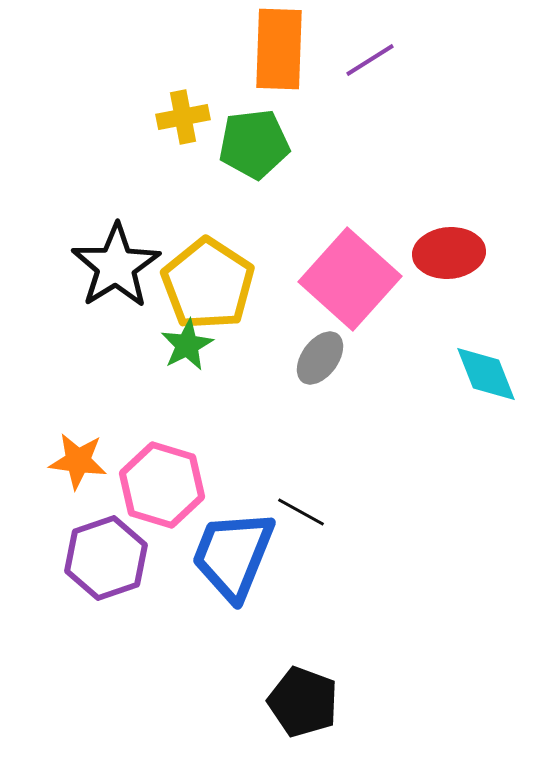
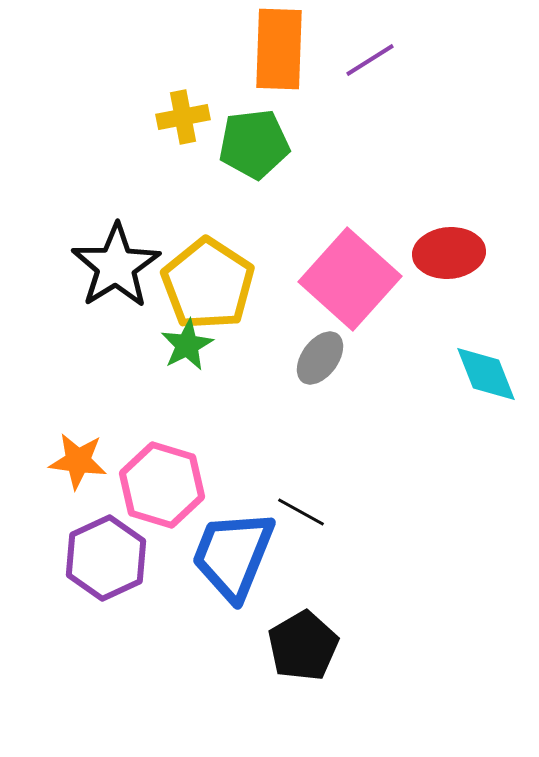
purple hexagon: rotated 6 degrees counterclockwise
black pentagon: moved 56 px up; rotated 22 degrees clockwise
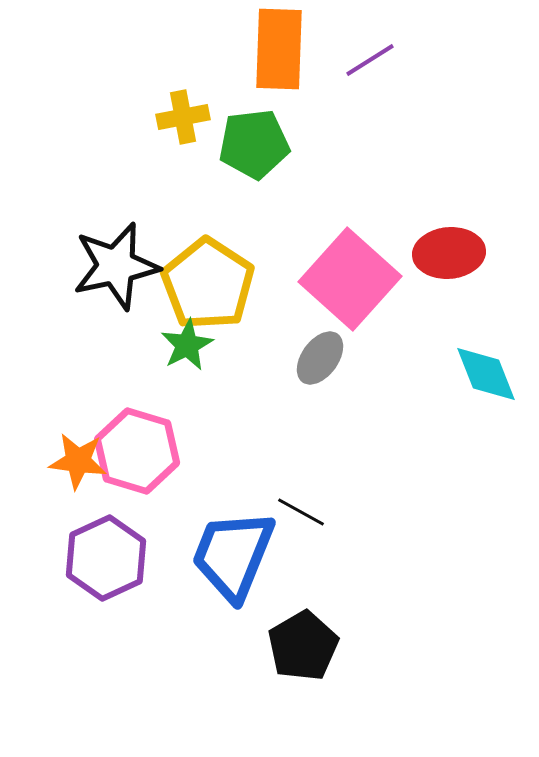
black star: rotated 20 degrees clockwise
pink hexagon: moved 25 px left, 34 px up
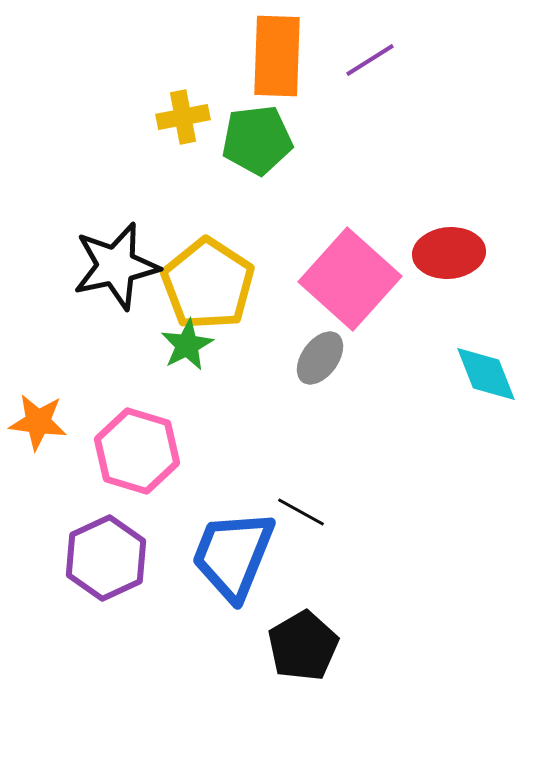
orange rectangle: moved 2 px left, 7 px down
green pentagon: moved 3 px right, 4 px up
orange star: moved 40 px left, 39 px up
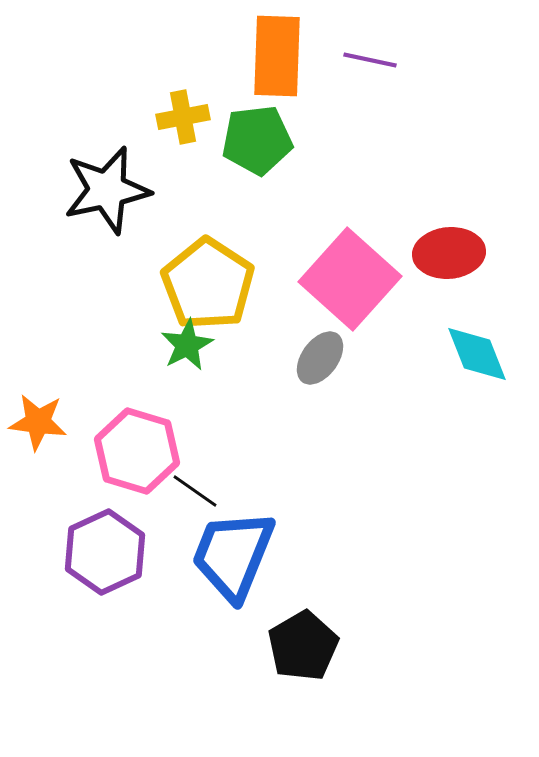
purple line: rotated 44 degrees clockwise
black star: moved 9 px left, 76 px up
cyan diamond: moved 9 px left, 20 px up
black line: moved 106 px left, 21 px up; rotated 6 degrees clockwise
purple hexagon: moved 1 px left, 6 px up
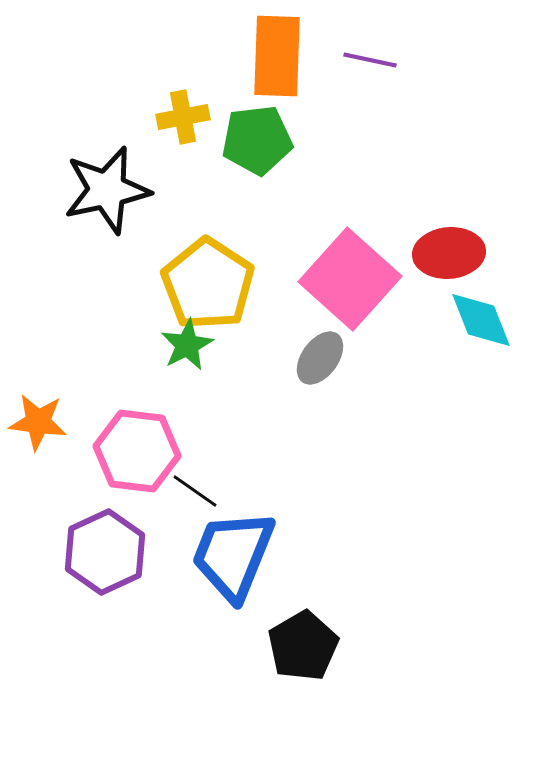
cyan diamond: moved 4 px right, 34 px up
pink hexagon: rotated 10 degrees counterclockwise
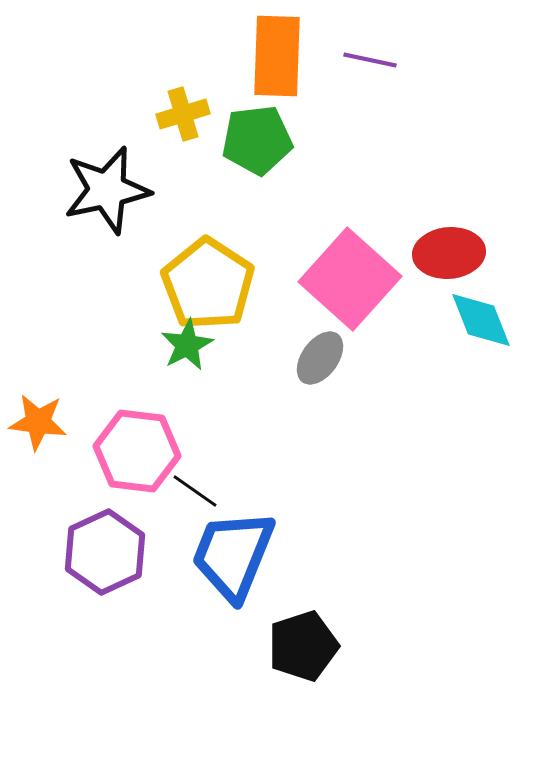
yellow cross: moved 3 px up; rotated 6 degrees counterclockwise
black pentagon: rotated 12 degrees clockwise
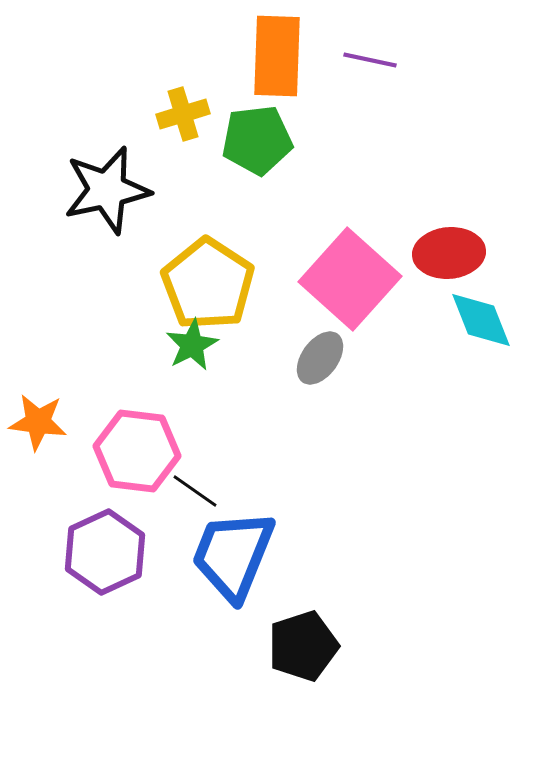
green star: moved 5 px right
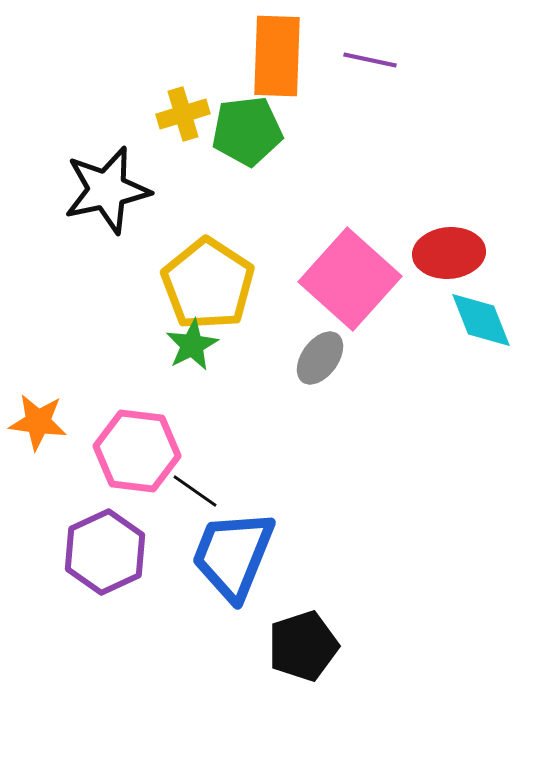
green pentagon: moved 10 px left, 9 px up
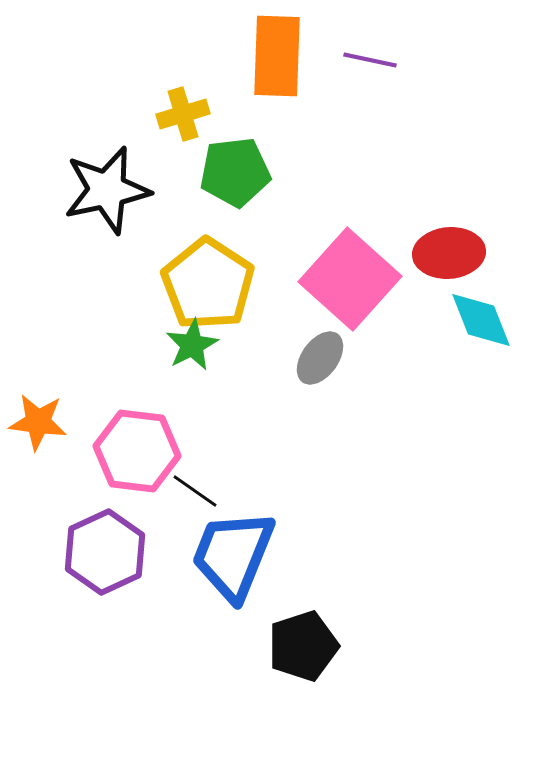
green pentagon: moved 12 px left, 41 px down
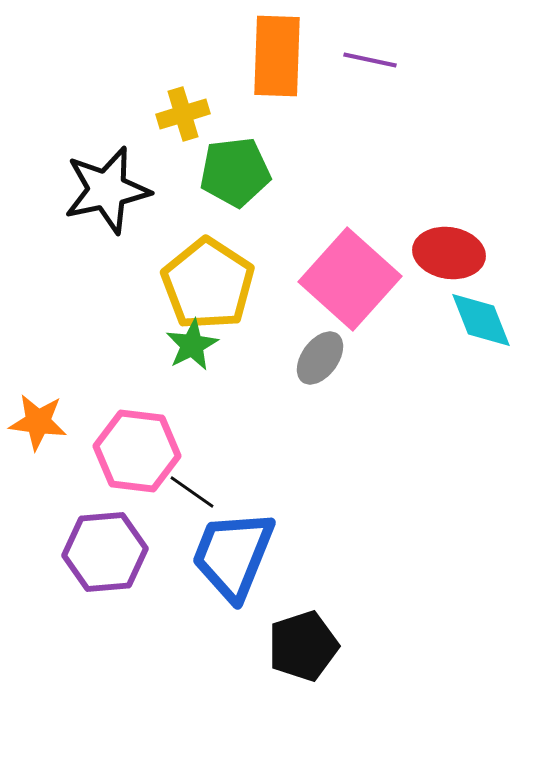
red ellipse: rotated 14 degrees clockwise
black line: moved 3 px left, 1 px down
purple hexagon: rotated 20 degrees clockwise
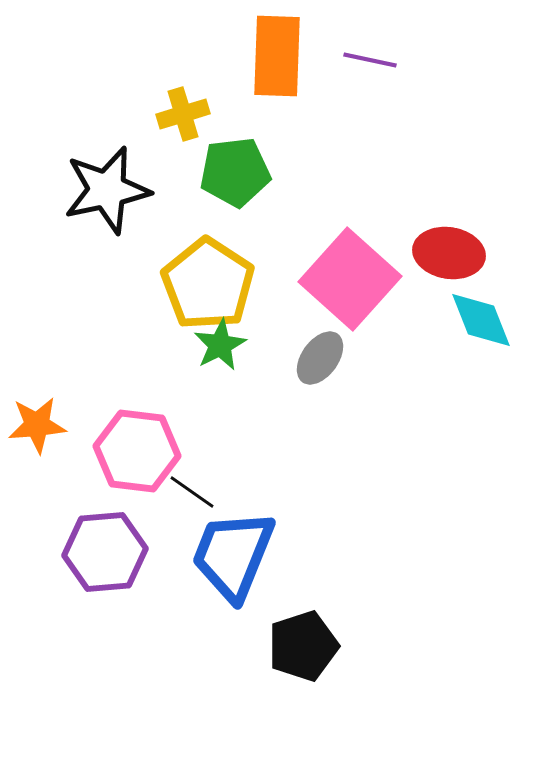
green star: moved 28 px right
orange star: moved 1 px left, 3 px down; rotated 12 degrees counterclockwise
